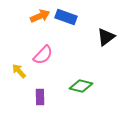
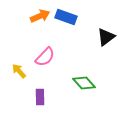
pink semicircle: moved 2 px right, 2 px down
green diamond: moved 3 px right, 3 px up; rotated 35 degrees clockwise
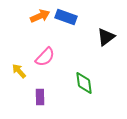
green diamond: rotated 35 degrees clockwise
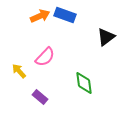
blue rectangle: moved 1 px left, 2 px up
purple rectangle: rotated 49 degrees counterclockwise
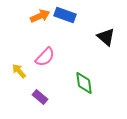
black triangle: rotated 42 degrees counterclockwise
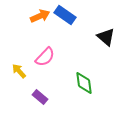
blue rectangle: rotated 15 degrees clockwise
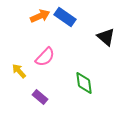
blue rectangle: moved 2 px down
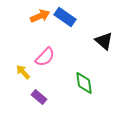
black triangle: moved 2 px left, 4 px down
yellow arrow: moved 4 px right, 1 px down
purple rectangle: moved 1 px left
